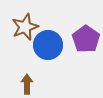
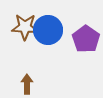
brown star: rotated 24 degrees clockwise
blue circle: moved 15 px up
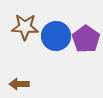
blue circle: moved 8 px right, 6 px down
brown arrow: moved 8 px left; rotated 90 degrees counterclockwise
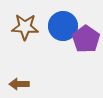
blue circle: moved 7 px right, 10 px up
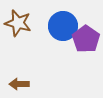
brown star: moved 7 px left, 4 px up; rotated 12 degrees clockwise
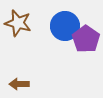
blue circle: moved 2 px right
